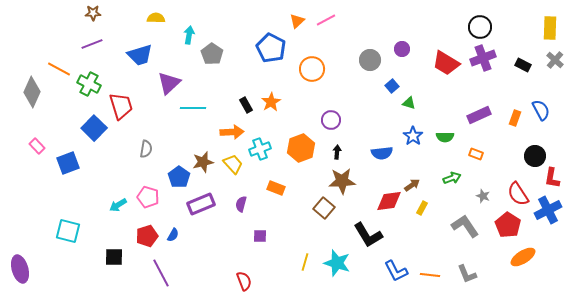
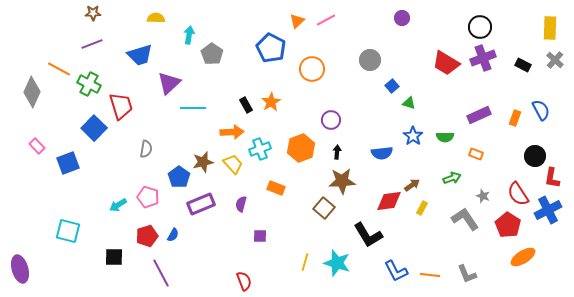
purple circle at (402, 49): moved 31 px up
gray L-shape at (465, 226): moved 7 px up
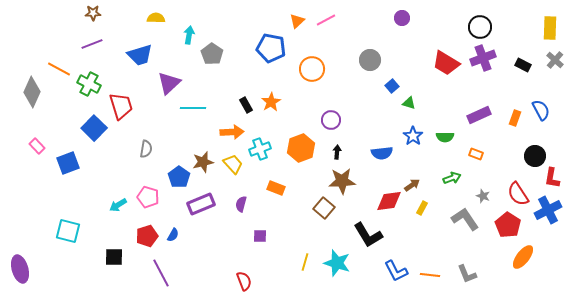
blue pentagon at (271, 48): rotated 16 degrees counterclockwise
orange ellipse at (523, 257): rotated 20 degrees counterclockwise
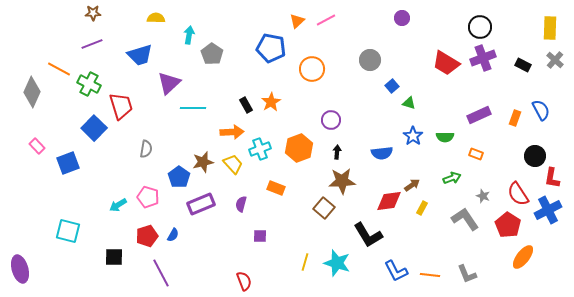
orange hexagon at (301, 148): moved 2 px left
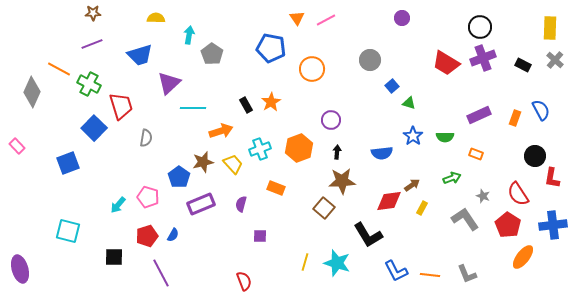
orange triangle at (297, 21): moved 3 px up; rotated 21 degrees counterclockwise
orange arrow at (232, 132): moved 11 px left, 1 px up; rotated 15 degrees counterclockwise
pink rectangle at (37, 146): moved 20 px left
gray semicircle at (146, 149): moved 11 px up
cyan arrow at (118, 205): rotated 18 degrees counterclockwise
blue cross at (548, 210): moved 5 px right, 15 px down; rotated 20 degrees clockwise
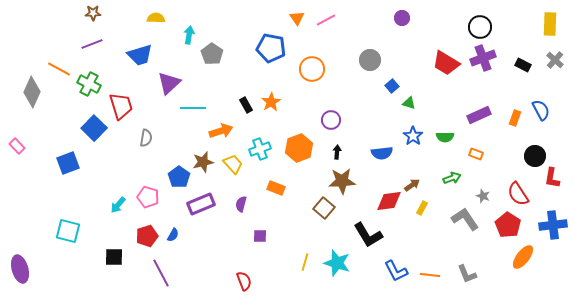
yellow rectangle at (550, 28): moved 4 px up
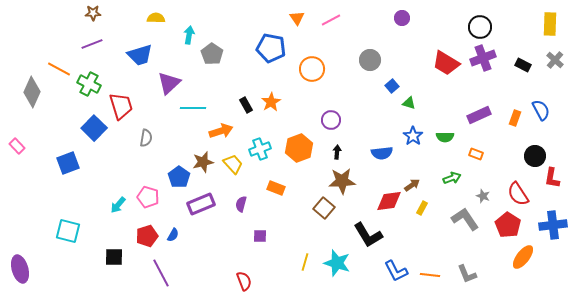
pink line at (326, 20): moved 5 px right
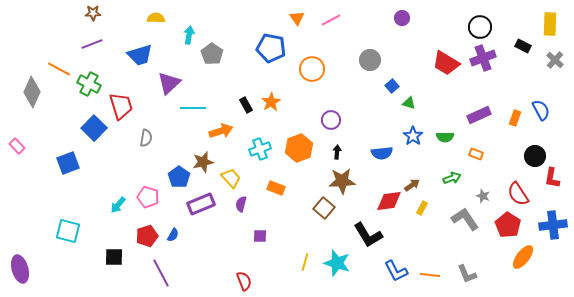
black rectangle at (523, 65): moved 19 px up
yellow trapezoid at (233, 164): moved 2 px left, 14 px down
